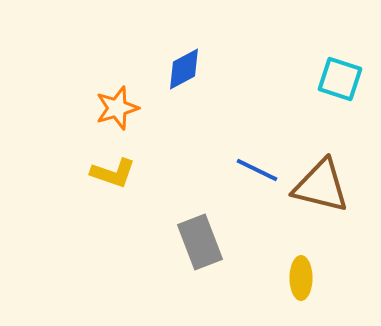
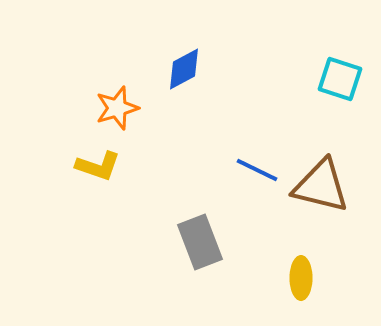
yellow L-shape: moved 15 px left, 7 px up
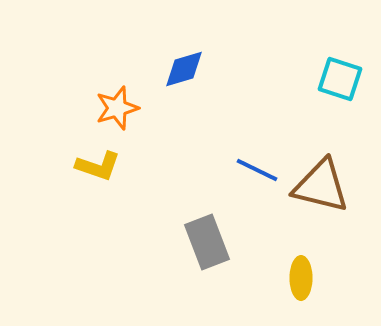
blue diamond: rotated 12 degrees clockwise
gray rectangle: moved 7 px right
